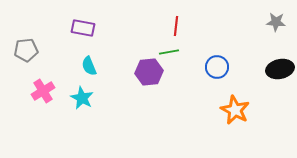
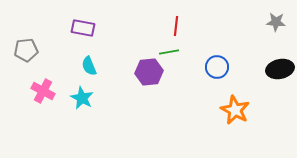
pink cross: rotated 30 degrees counterclockwise
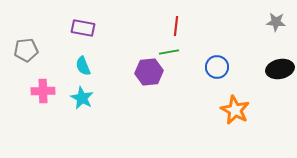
cyan semicircle: moved 6 px left
pink cross: rotated 30 degrees counterclockwise
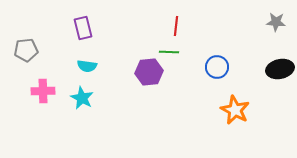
purple rectangle: rotated 65 degrees clockwise
green line: rotated 12 degrees clockwise
cyan semicircle: moved 4 px right; rotated 60 degrees counterclockwise
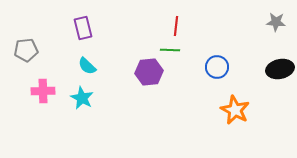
green line: moved 1 px right, 2 px up
cyan semicircle: rotated 36 degrees clockwise
